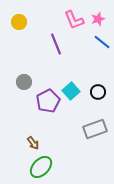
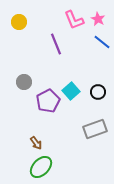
pink star: rotated 24 degrees counterclockwise
brown arrow: moved 3 px right
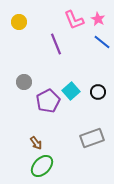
gray rectangle: moved 3 px left, 9 px down
green ellipse: moved 1 px right, 1 px up
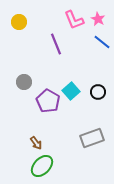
purple pentagon: rotated 15 degrees counterclockwise
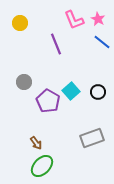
yellow circle: moved 1 px right, 1 px down
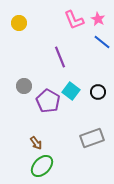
yellow circle: moved 1 px left
purple line: moved 4 px right, 13 px down
gray circle: moved 4 px down
cyan square: rotated 12 degrees counterclockwise
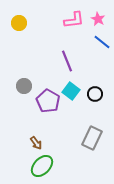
pink L-shape: rotated 75 degrees counterclockwise
purple line: moved 7 px right, 4 px down
black circle: moved 3 px left, 2 px down
gray rectangle: rotated 45 degrees counterclockwise
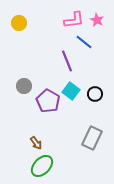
pink star: moved 1 px left, 1 px down
blue line: moved 18 px left
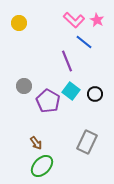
pink L-shape: rotated 50 degrees clockwise
gray rectangle: moved 5 px left, 4 px down
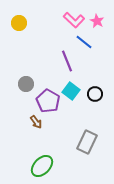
pink star: moved 1 px down
gray circle: moved 2 px right, 2 px up
brown arrow: moved 21 px up
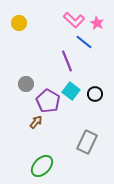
pink star: moved 2 px down
brown arrow: rotated 104 degrees counterclockwise
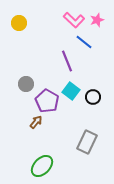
pink star: moved 3 px up; rotated 24 degrees clockwise
black circle: moved 2 px left, 3 px down
purple pentagon: moved 1 px left
